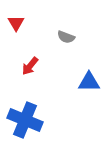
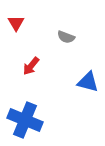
red arrow: moved 1 px right
blue triangle: moved 1 px left; rotated 15 degrees clockwise
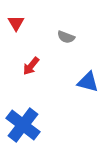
blue cross: moved 2 px left, 5 px down; rotated 16 degrees clockwise
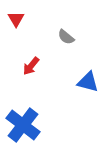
red triangle: moved 4 px up
gray semicircle: rotated 18 degrees clockwise
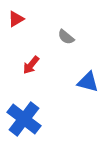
red triangle: rotated 30 degrees clockwise
red arrow: moved 1 px up
blue cross: moved 1 px right, 6 px up
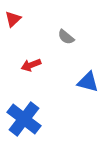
red triangle: moved 3 px left; rotated 12 degrees counterclockwise
red arrow: rotated 30 degrees clockwise
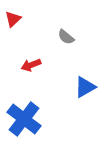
blue triangle: moved 3 px left, 5 px down; rotated 45 degrees counterclockwise
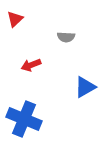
red triangle: moved 2 px right
gray semicircle: rotated 36 degrees counterclockwise
blue cross: rotated 16 degrees counterclockwise
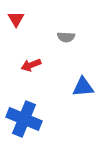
red triangle: moved 1 px right; rotated 18 degrees counterclockwise
blue triangle: moved 2 px left; rotated 25 degrees clockwise
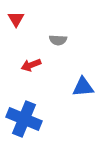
gray semicircle: moved 8 px left, 3 px down
